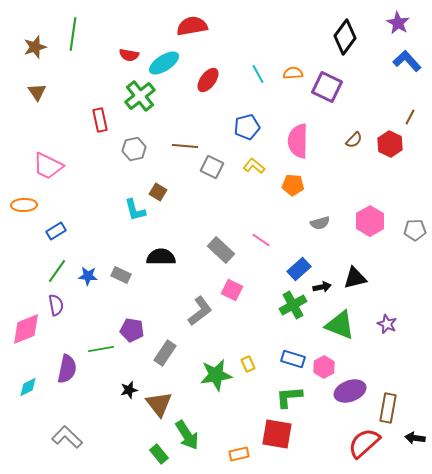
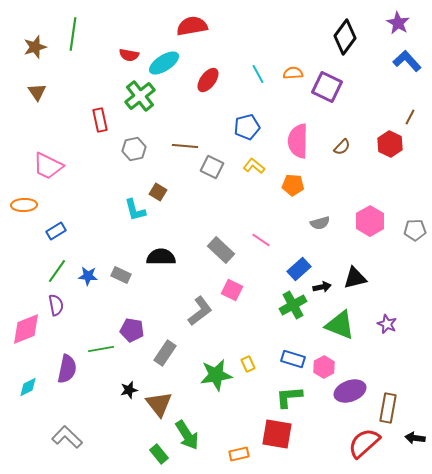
brown semicircle at (354, 140): moved 12 px left, 7 px down
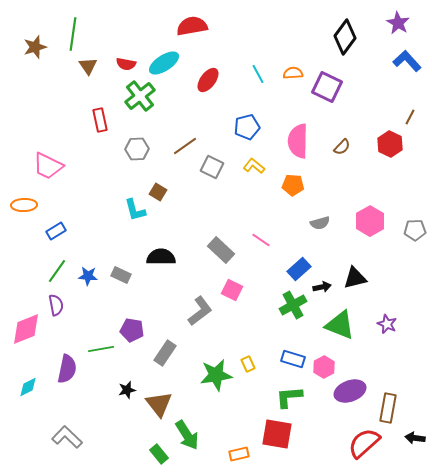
red semicircle at (129, 55): moved 3 px left, 9 px down
brown triangle at (37, 92): moved 51 px right, 26 px up
brown line at (185, 146): rotated 40 degrees counterclockwise
gray hexagon at (134, 149): moved 3 px right; rotated 10 degrees clockwise
black star at (129, 390): moved 2 px left
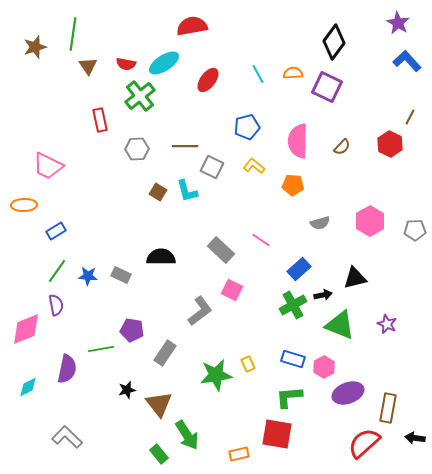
black diamond at (345, 37): moved 11 px left, 5 px down
brown line at (185, 146): rotated 35 degrees clockwise
cyan L-shape at (135, 210): moved 52 px right, 19 px up
black arrow at (322, 287): moved 1 px right, 8 px down
purple ellipse at (350, 391): moved 2 px left, 2 px down
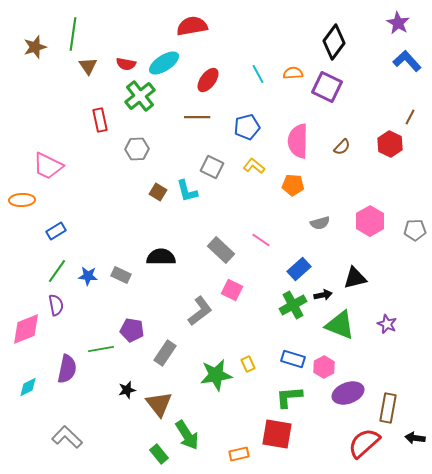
brown line at (185, 146): moved 12 px right, 29 px up
orange ellipse at (24, 205): moved 2 px left, 5 px up
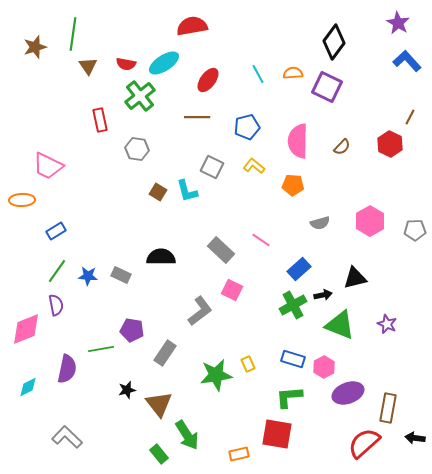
gray hexagon at (137, 149): rotated 10 degrees clockwise
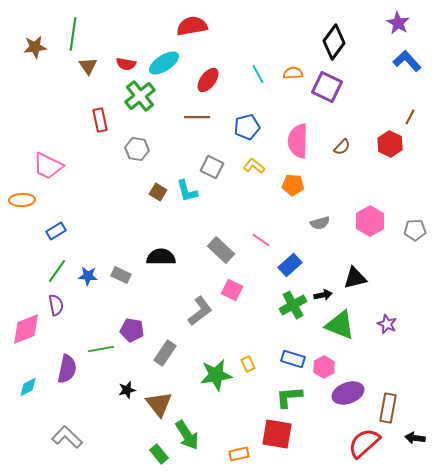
brown star at (35, 47): rotated 10 degrees clockwise
blue rectangle at (299, 269): moved 9 px left, 4 px up
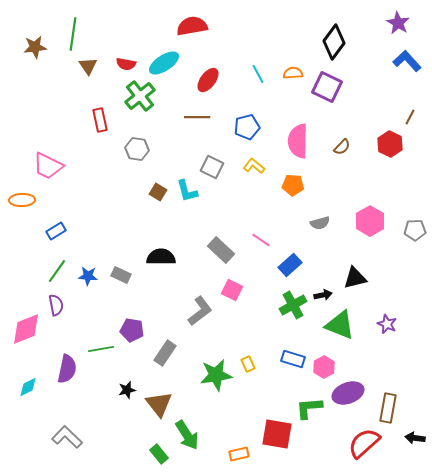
green L-shape at (289, 397): moved 20 px right, 11 px down
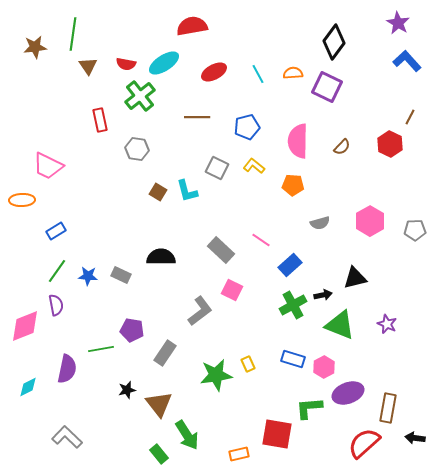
red ellipse at (208, 80): moved 6 px right, 8 px up; rotated 25 degrees clockwise
gray square at (212, 167): moved 5 px right, 1 px down
pink diamond at (26, 329): moved 1 px left, 3 px up
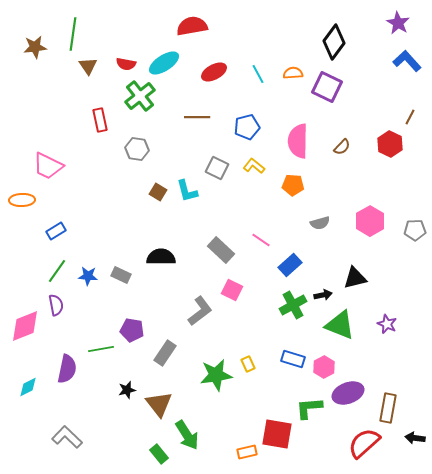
orange rectangle at (239, 454): moved 8 px right, 2 px up
